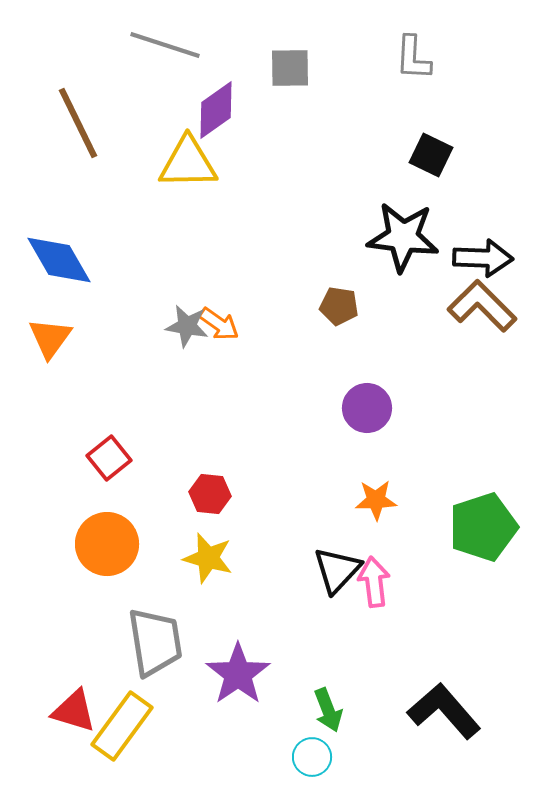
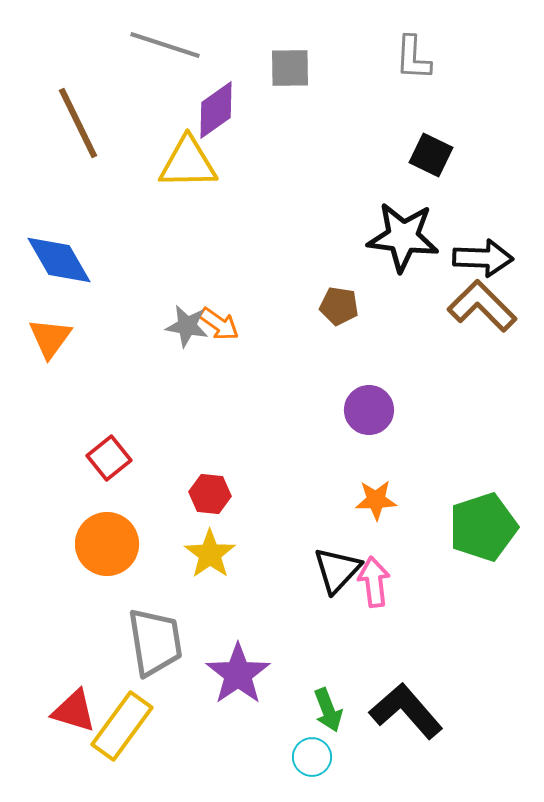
purple circle: moved 2 px right, 2 px down
yellow star: moved 2 px right, 4 px up; rotated 21 degrees clockwise
black L-shape: moved 38 px left
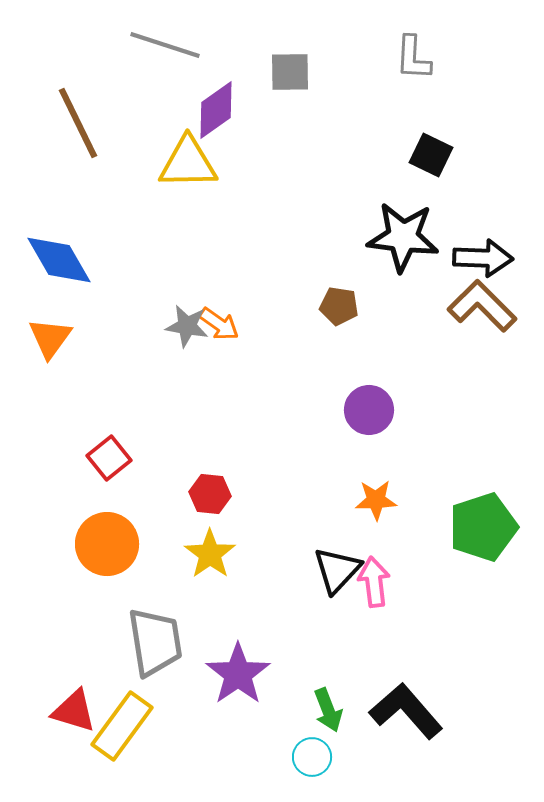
gray square: moved 4 px down
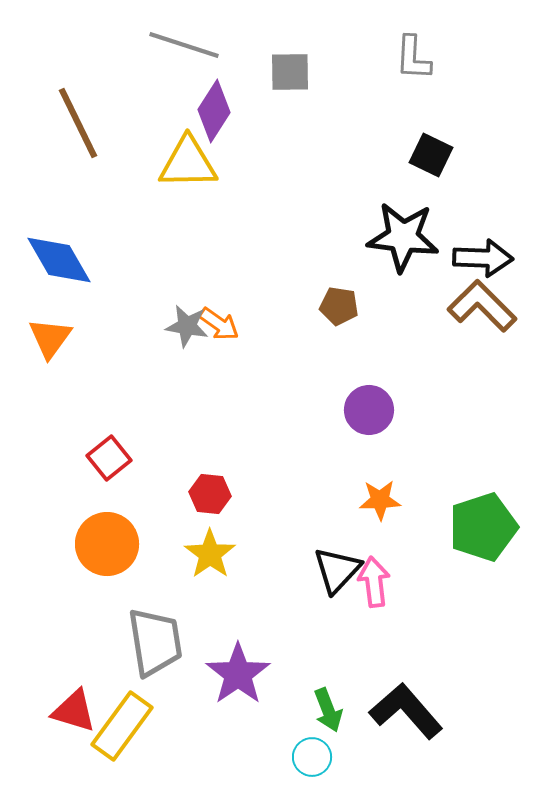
gray line: moved 19 px right
purple diamond: moved 2 px left, 1 px down; rotated 22 degrees counterclockwise
orange star: moved 4 px right
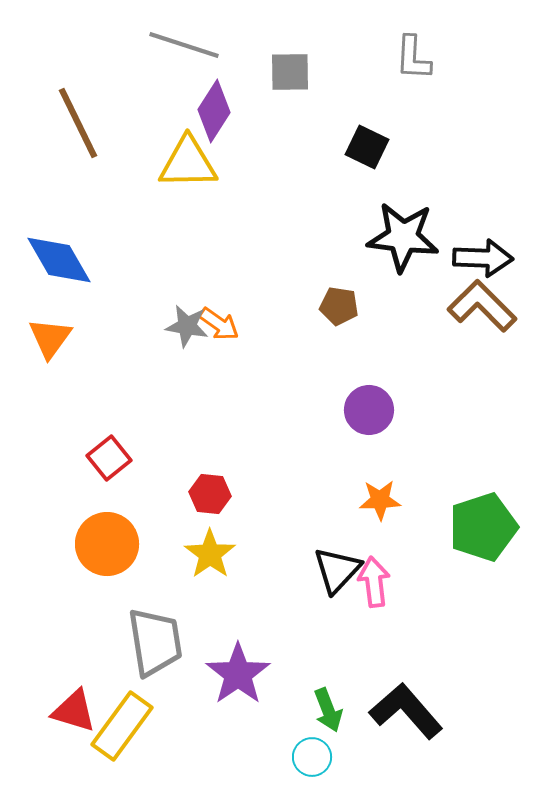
black square: moved 64 px left, 8 px up
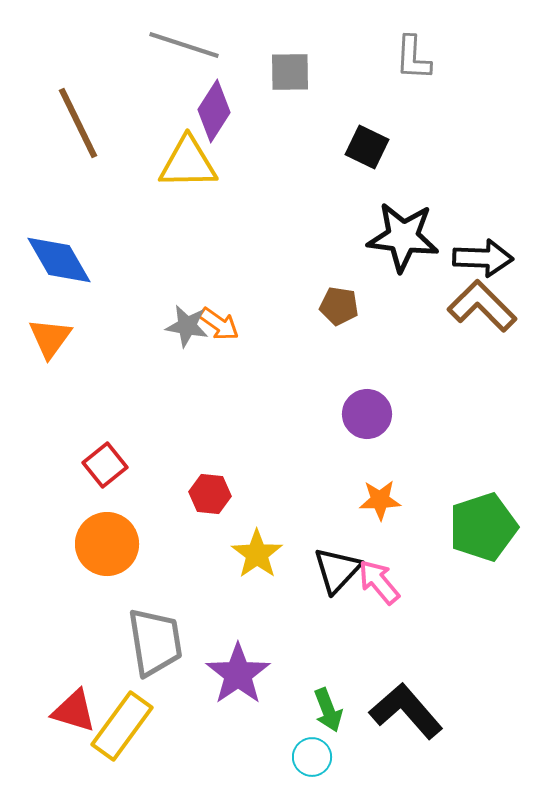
purple circle: moved 2 px left, 4 px down
red square: moved 4 px left, 7 px down
yellow star: moved 47 px right
pink arrow: moved 5 px right; rotated 33 degrees counterclockwise
